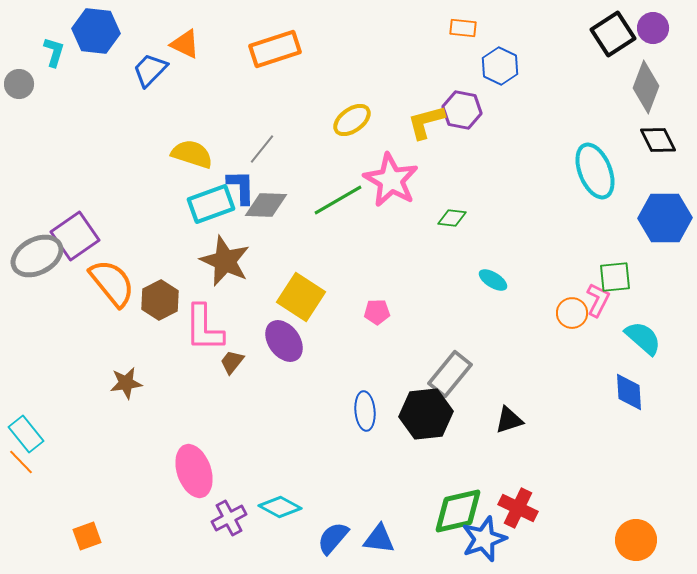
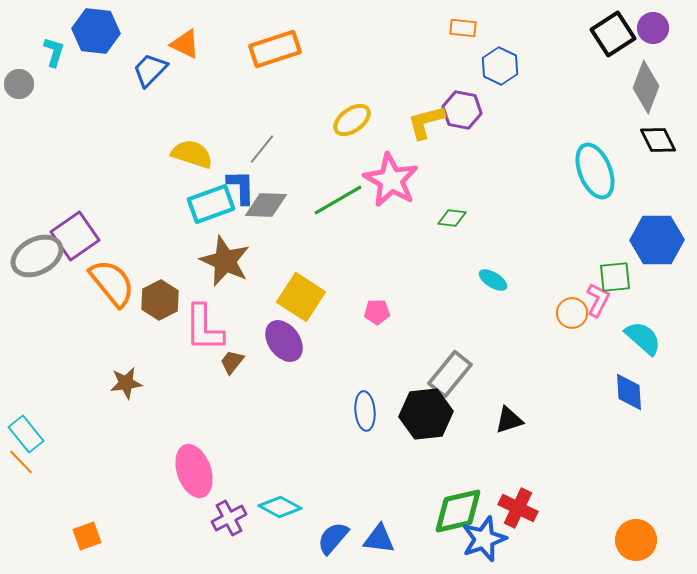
blue hexagon at (665, 218): moved 8 px left, 22 px down
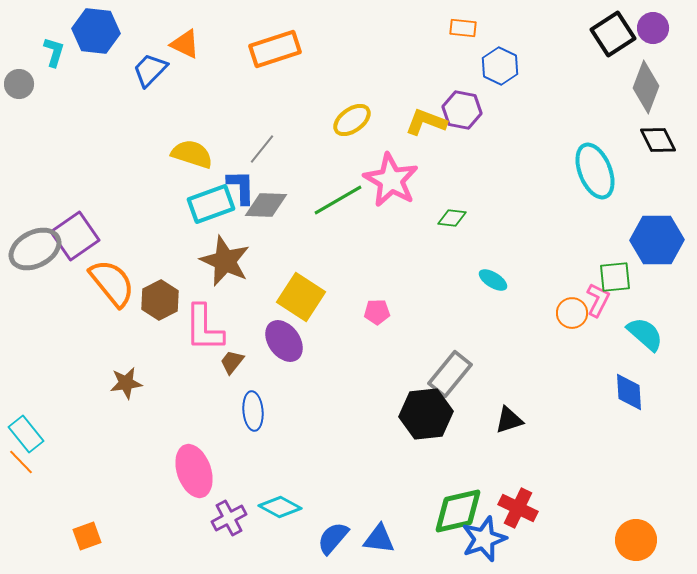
yellow L-shape at (426, 122): rotated 36 degrees clockwise
gray ellipse at (37, 256): moved 2 px left, 7 px up
cyan semicircle at (643, 338): moved 2 px right, 4 px up
blue ellipse at (365, 411): moved 112 px left
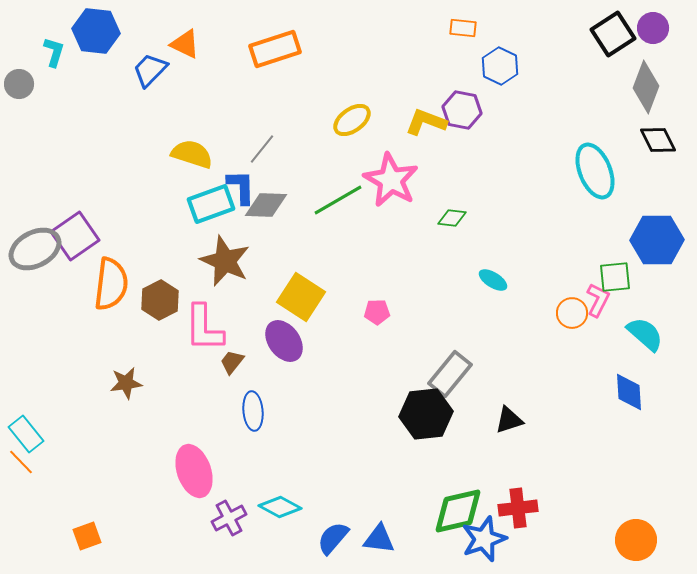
orange semicircle at (112, 283): moved 1 px left, 1 px down; rotated 46 degrees clockwise
red cross at (518, 508): rotated 33 degrees counterclockwise
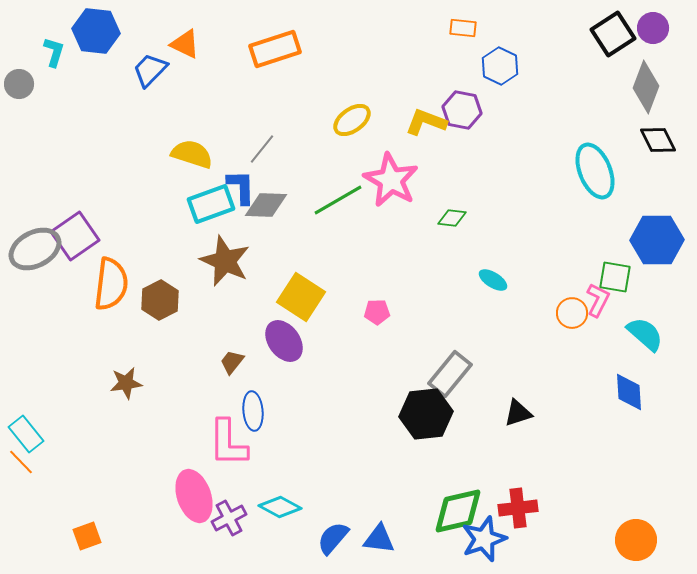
green square at (615, 277): rotated 16 degrees clockwise
pink L-shape at (204, 328): moved 24 px right, 115 px down
black triangle at (509, 420): moved 9 px right, 7 px up
pink ellipse at (194, 471): moved 25 px down
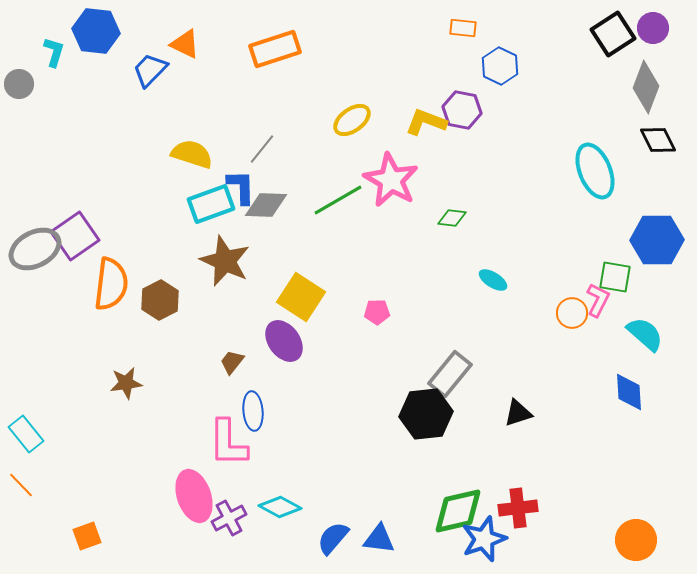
orange line at (21, 462): moved 23 px down
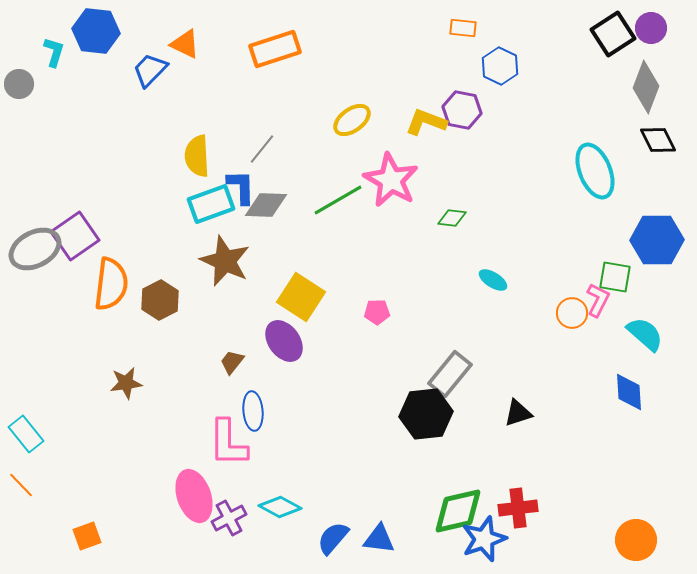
purple circle at (653, 28): moved 2 px left
yellow semicircle at (192, 154): moved 5 px right, 2 px down; rotated 111 degrees counterclockwise
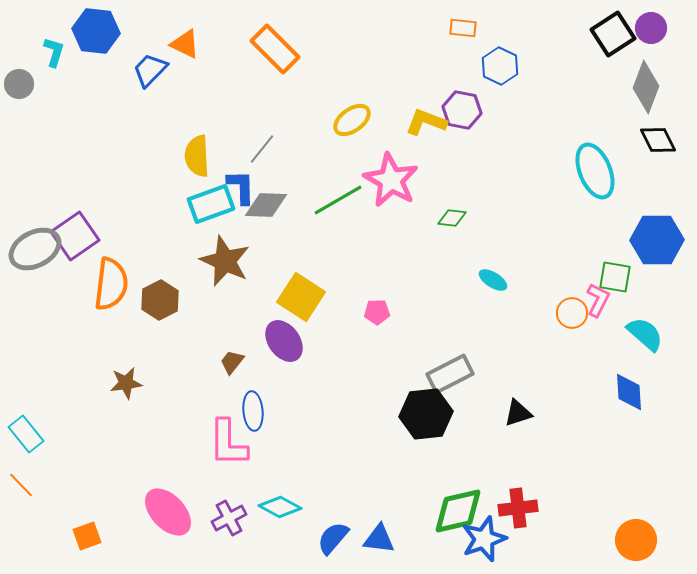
orange rectangle at (275, 49): rotated 63 degrees clockwise
gray rectangle at (450, 374): rotated 24 degrees clockwise
pink ellipse at (194, 496): moved 26 px left, 16 px down; rotated 24 degrees counterclockwise
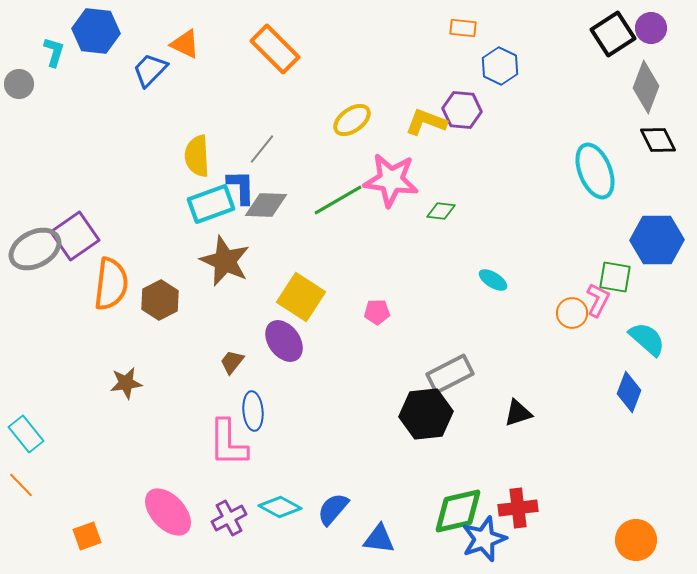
purple hexagon at (462, 110): rotated 6 degrees counterclockwise
pink star at (391, 180): rotated 22 degrees counterclockwise
green diamond at (452, 218): moved 11 px left, 7 px up
cyan semicircle at (645, 334): moved 2 px right, 5 px down
blue diamond at (629, 392): rotated 24 degrees clockwise
blue semicircle at (333, 538): moved 29 px up
